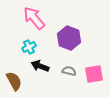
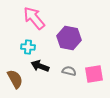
purple hexagon: rotated 10 degrees counterclockwise
cyan cross: moved 1 px left; rotated 32 degrees clockwise
brown semicircle: moved 1 px right, 2 px up
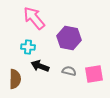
brown semicircle: rotated 30 degrees clockwise
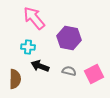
pink square: rotated 18 degrees counterclockwise
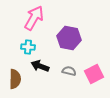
pink arrow: rotated 70 degrees clockwise
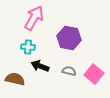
pink square: rotated 24 degrees counterclockwise
brown semicircle: rotated 78 degrees counterclockwise
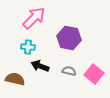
pink arrow: rotated 15 degrees clockwise
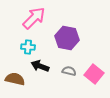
purple hexagon: moved 2 px left
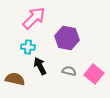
black arrow: rotated 42 degrees clockwise
